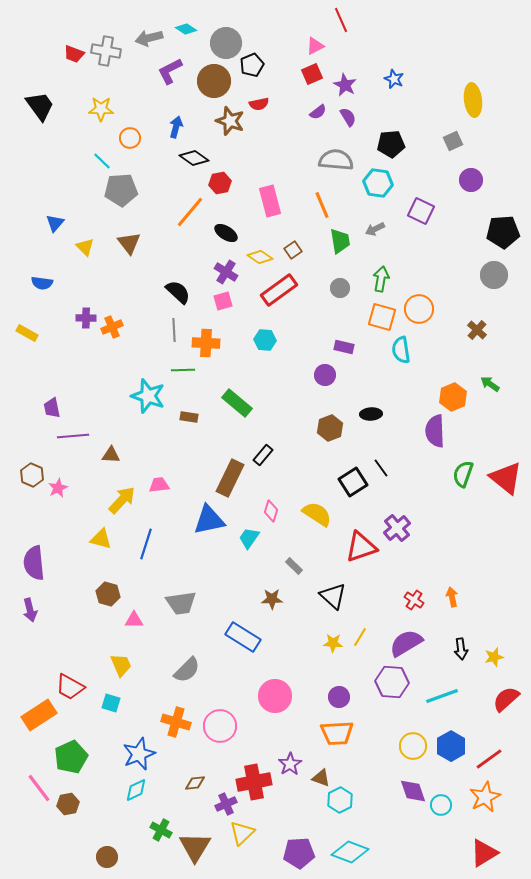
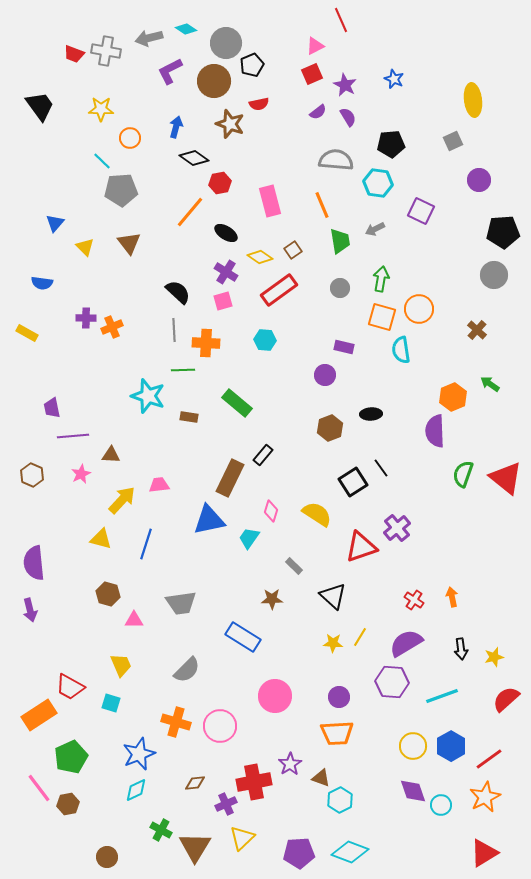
brown star at (230, 121): moved 3 px down
purple circle at (471, 180): moved 8 px right
pink star at (58, 488): moved 23 px right, 14 px up
yellow triangle at (242, 833): moved 5 px down
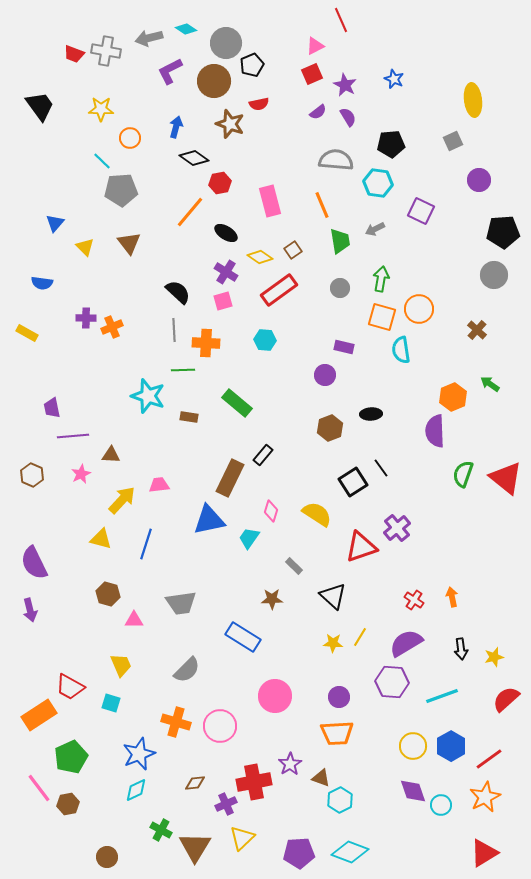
purple semicircle at (34, 563): rotated 20 degrees counterclockwise
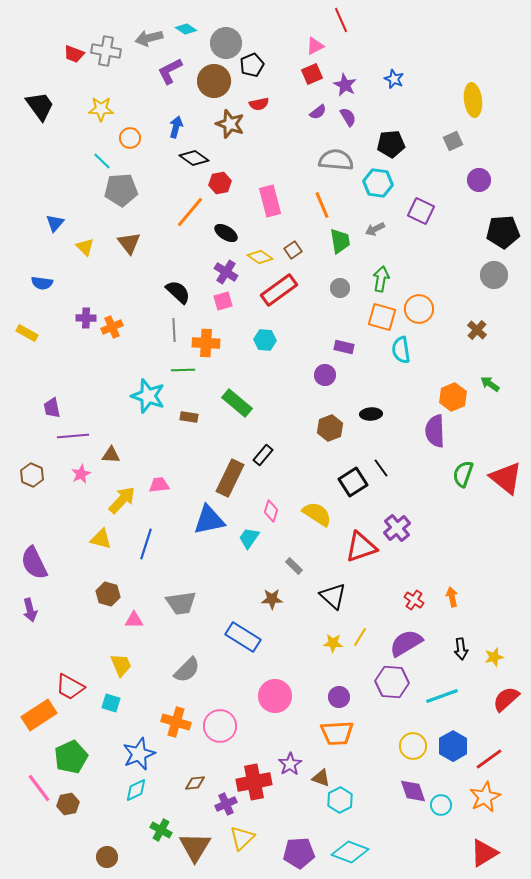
blue hexagon at (451, 746): moved 2 px right
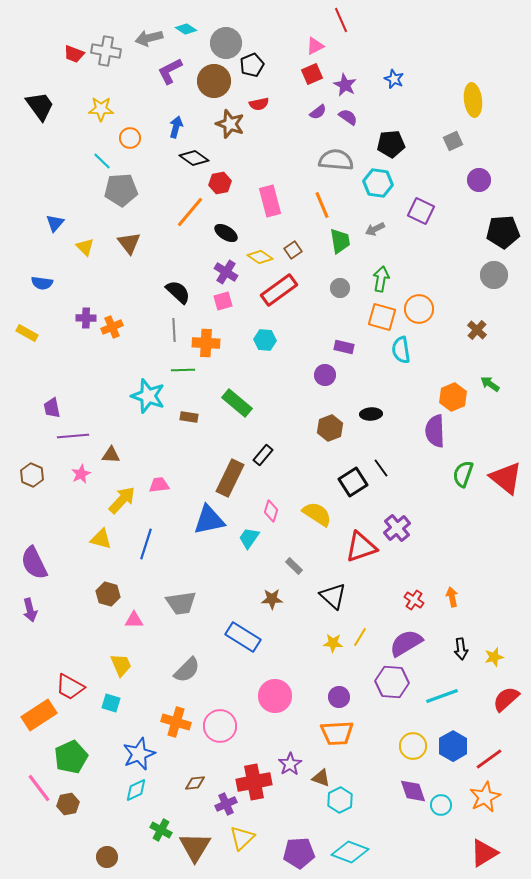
purple semicircle at (348, 117): rotated 24 degrees counterclockwise
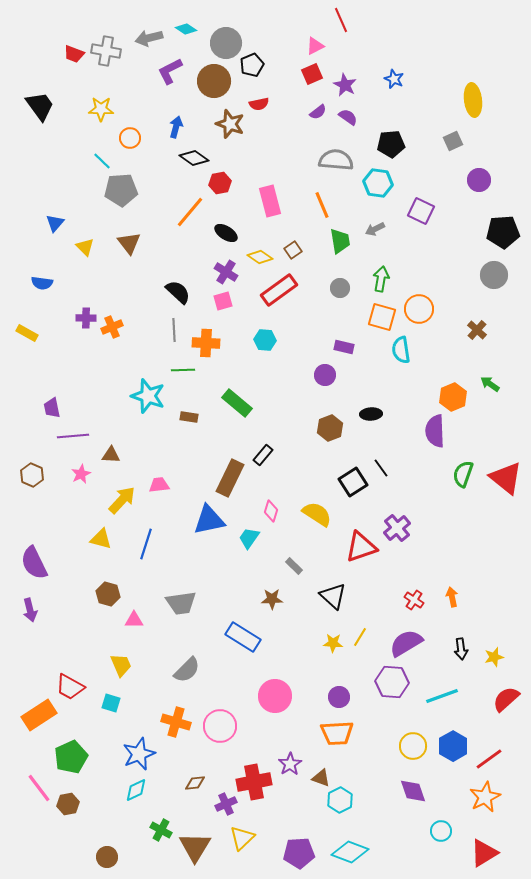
cyan circle at (441, 805): moved 26 px down
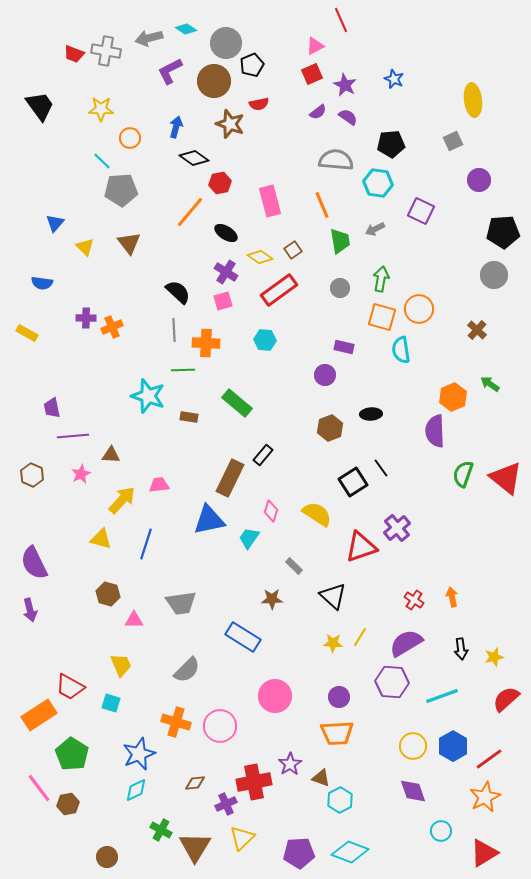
green pentagon at (71, 757): moved 1 px right, 3 px up; rotated 16 degrees counterclockwise
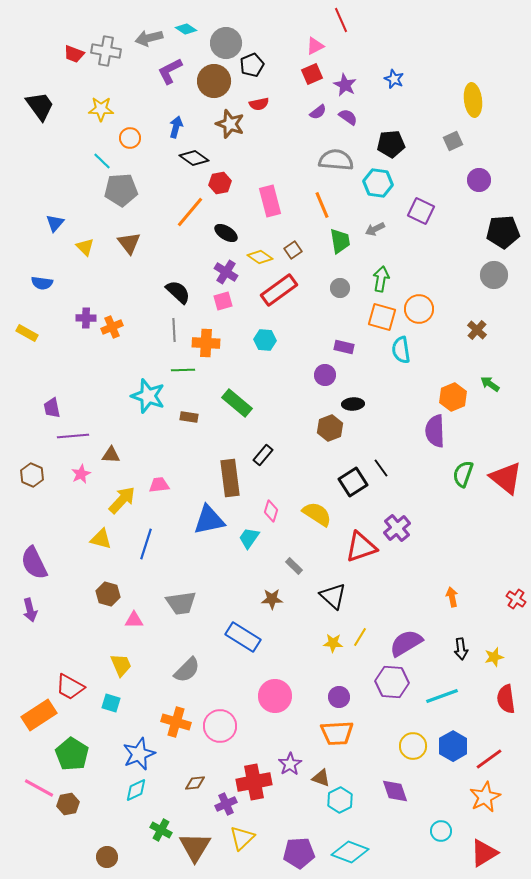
black ellipse at (371, 414): moved 18 px left, 10 px up
brown rectangle at (230, 478): rotated 33 degrees counterclockwise
red cross at (414, 600): moved 102 px right, 1 px up
red semicircle at (506, 699): rotated 56 degrees counterclockwise
pink line at (39, 788): rotated 24 degrees counterclockwise
purple diamond at (413, 791): moved 18 px left
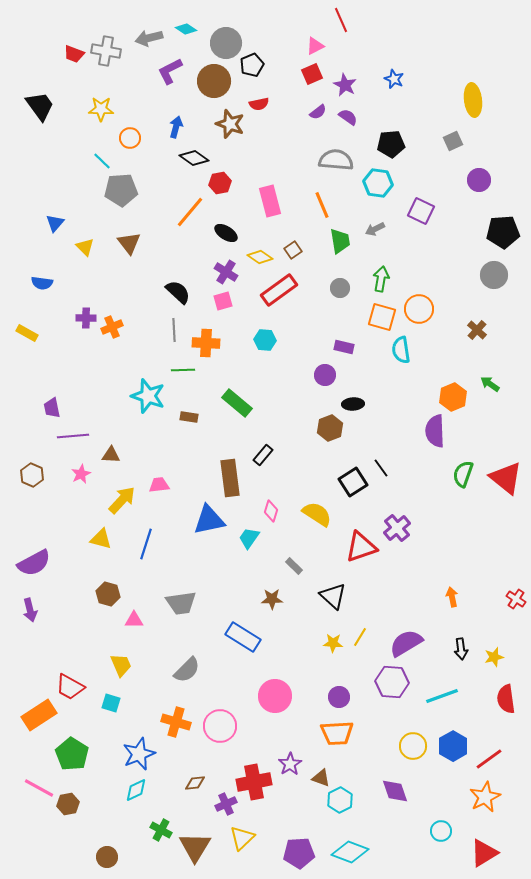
purple semicircle at (34, 563): rotated 92 degrees counterclockwise
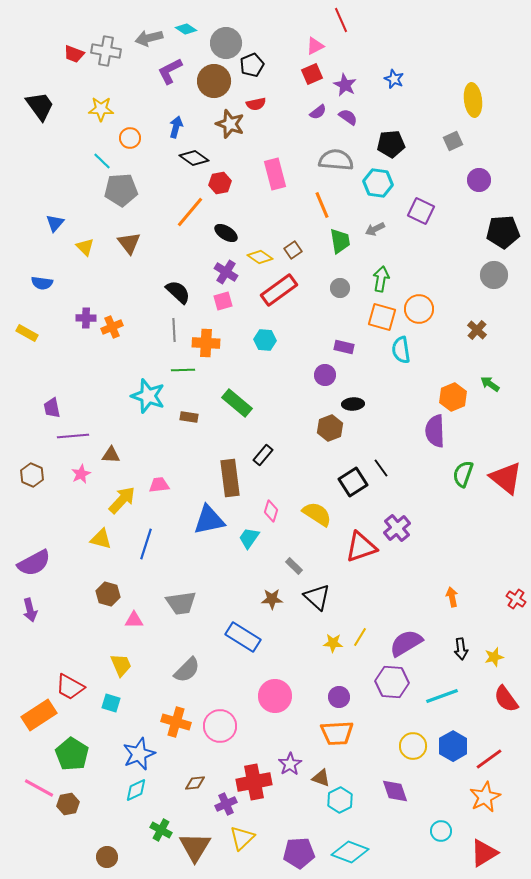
red semicircle at (259, 104): moved 3 px left
pink rectangle at (270, 201): moved 5 px right, 27 px up
black triangle at (333, 596): moved 16 px left, 1 px down
red semicircle at (506, 699): rotated 28 degrees counterclockwise
